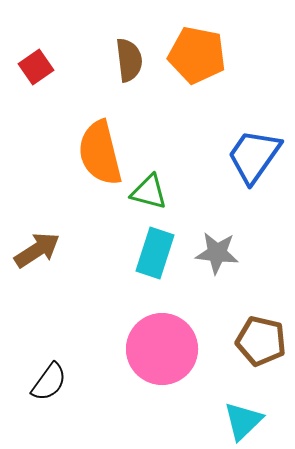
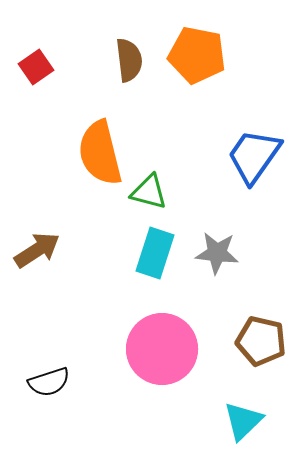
black semicircle: rotated 36 degrees clockwise
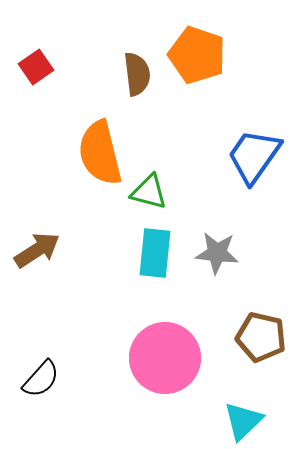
orange pentagon: rotated 8 degrees clockwise
brown semicircle: moved 8 px right, 14 px down
cyan rectangle: rotated 12 degrees counterclockwise
brown pentagon: moved 4 px up
pink circle: moved 3 px right, 9 px down
black semicircle: moved 8 px left, 3 px up; rotated 30 degrees counterclockwise
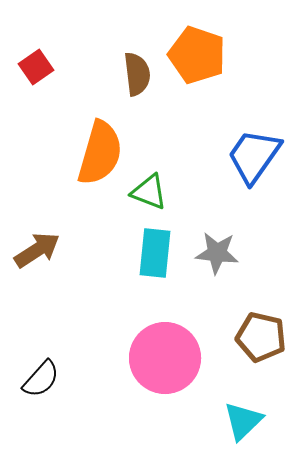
orange semicircle: rotated 150 degrees counterclockwise
green triangle: rotated 6 degrees clockwise
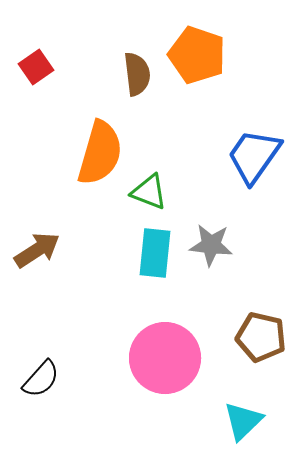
gray star: moved 6 px left, 8 px up
